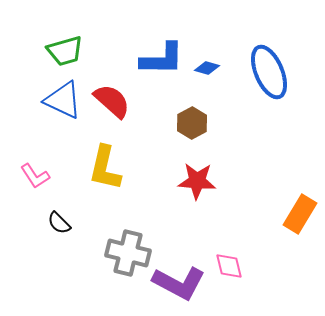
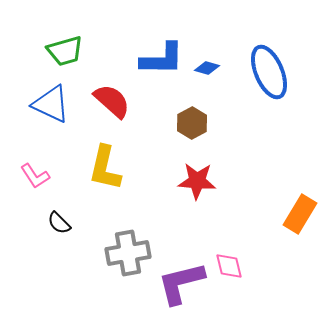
blue triangle: moved 12 px left, 4 px down
gray cross: rotated 24 degrees counterclockwise
purple L-shape: moved 2 px right; rotated 138 degrees clockwise
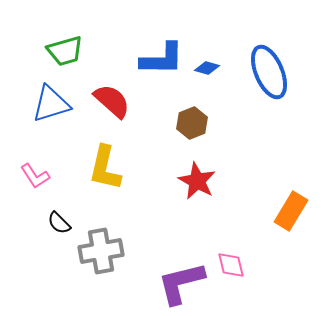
blue triangle: rotated 42 degrees counterclockwise
brown hexagon: rotated 8 degrees clockwise
red star: rotated 24 degrees clockwise
orange rectangle: moved 9 px left, 3 px up
gray cross: moved 27 px left, 2 px up
pink diamond: moved 2 px right, 1 px up
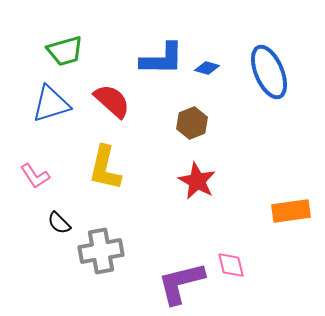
orange rectangle: rotated 51 degrees clockwise
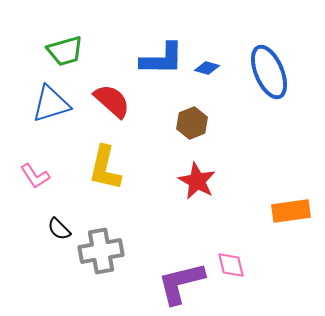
black semicircle: moved 6 px down
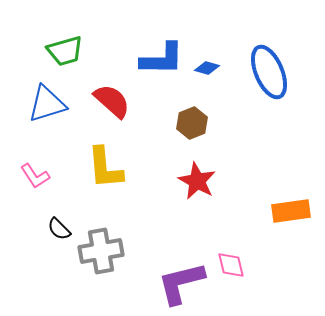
blue triangle: moved 4 px left
yellow L-shape: rotated 18 degrees counterclockwise
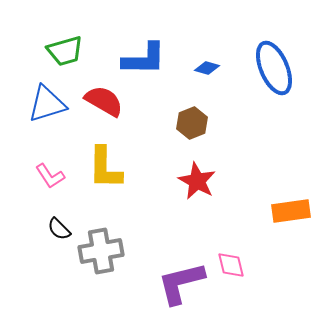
blue L-shape: moved 18 px left
blue ellipse: moved 5 px right, 4 px up
red semicircle: moved 8 px left; rotated 12 degrees counterclockwise
yellow L-shape: rotated 6 degrees clockwise
pink L-shape: moved 15 px right
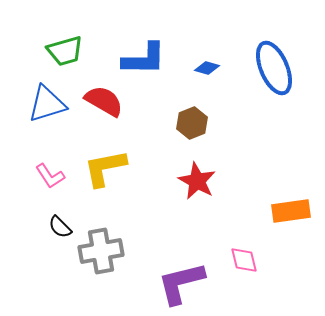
yellow L-shape: rotated 78 degrees clockwise
black semicircle: moved 1 px right, 2 px up
pink diamond: moved 13 px right, 5 px up
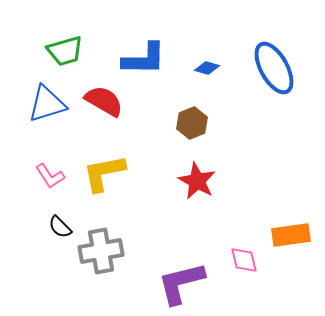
blue ellipse: rotated 6 degrees counterclockwise
yellow L-shape: moved 1 px left, 5 px down
orange rectangle: moved 24 px down
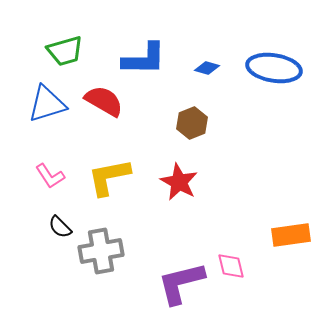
blue ellipse: rotated 52 degrees counterclockwise
yellow L-shape: moved 5 px right, 4 px down
red star: moved 18 px left, 1 px down
pink diamond: moved 13 px left, 6 px down
